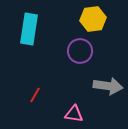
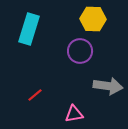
yellow hexagon: rotated 10 degrees clockwise
cyan rectangle: rotated 8 degrees clockwise
red line: rotated 21 degrees clockwise
pink triangle: rotated 18 degrees counterclockwise
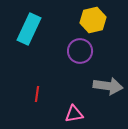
yellow hexagon: moved 1 px down; rotated 15 degrees counterclockwise
cyan rectangle: rotated 8 degrees clockwise
red line: moved 2 px right, 1 px up; rotated 42 degrees counterclockwise
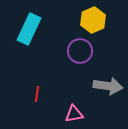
yellow hexagon: rotated 10 degrees counterclockwise
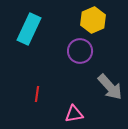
gray arrow: moved 2 px right, 1 px down; rotated 40 degrees clockwise
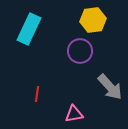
yellow hexagon: rotated 15 degrees clockwise
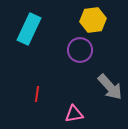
purple circle: moved 1 px up
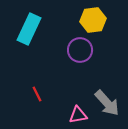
gray arrow: moved 3 px left, 16 px down
red line: rotated 35 degrees counterclockwise
pink triangle: moved 4 px right, 1 px down
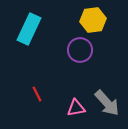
pink triangle: moved 2 px left, 7 px up
